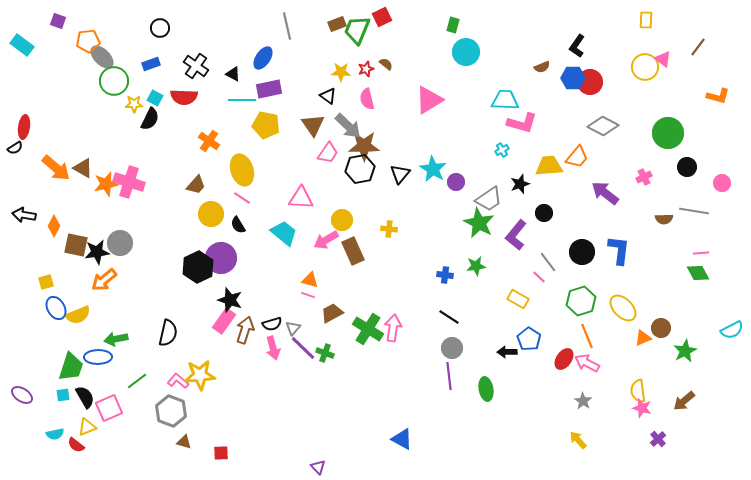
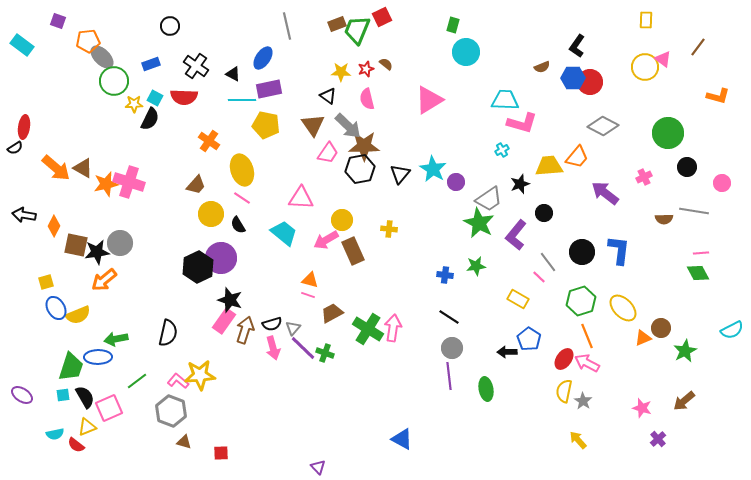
black circle at (160, 28): moved 10 px right, 2 px up
yellow semicircle at (638, 391): moved 74 px left; rotated 20 degrees clockwise
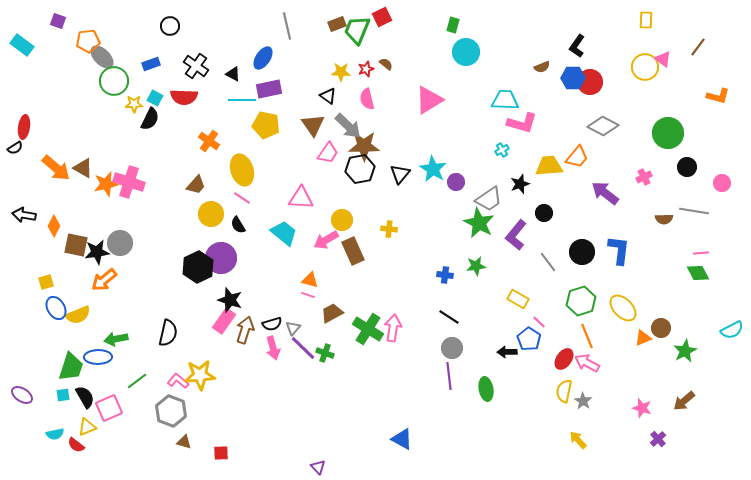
pink line at (539, 277): moved 45 px down
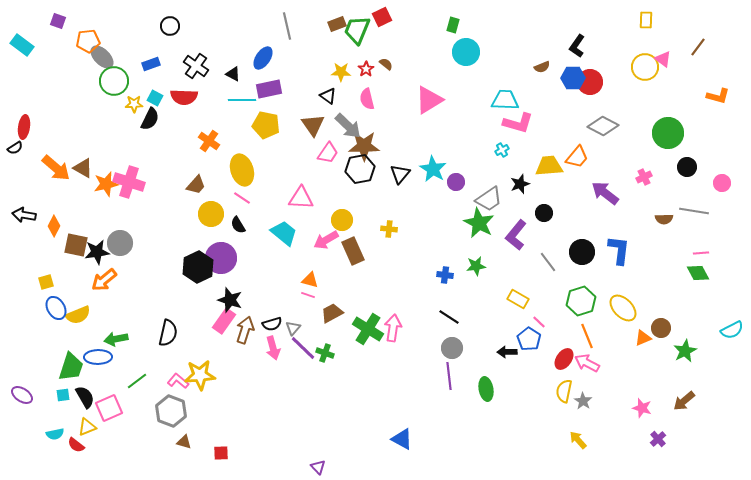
red star at (366, 69): rotated 14 degrees counterclockwise
pink L-shape at (522, 123): moved 4 px left
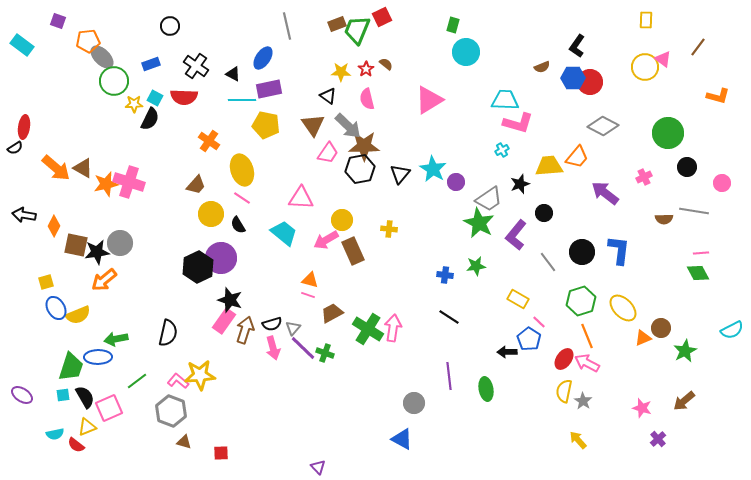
gray circle at (452, 348): moved 38 px left, 55 px down
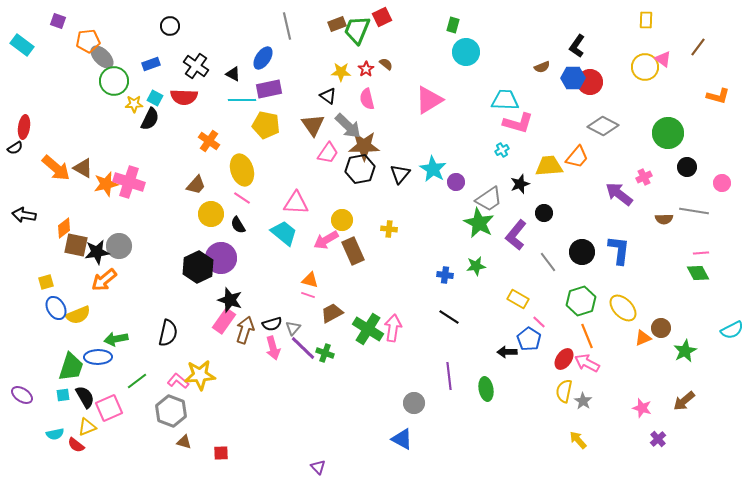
purple arrow at (605, 193): moved 14 px right, 1 px down
pink triangle at (301, 198): moved 5 px left, 5 px down
orange diamond at (54, 226): moved 10 px right, 2 px down; rotated 25 degrees clockwise
gray circle at (120, 243): moved 1 px left, 3 px down
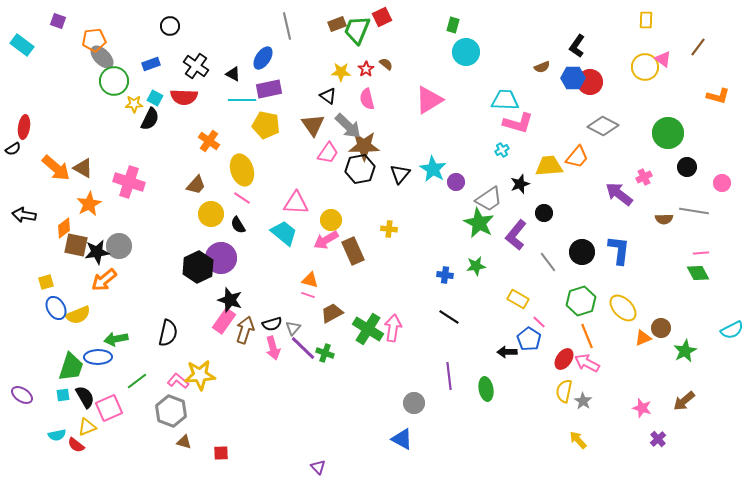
orange pentagon at (88, 41): moved 6 px right, 1 px up
black semicircle at (15, 148): moved 2 px left, 1 px down
orange star at (106, 184): moved 17 px left, 20 px down; rotated 15 degrees counterclockwise
yellow circle at (342, 220): moved 11 px left
cyan semicircle at (55, 434): moved 2 px right, 1 px down
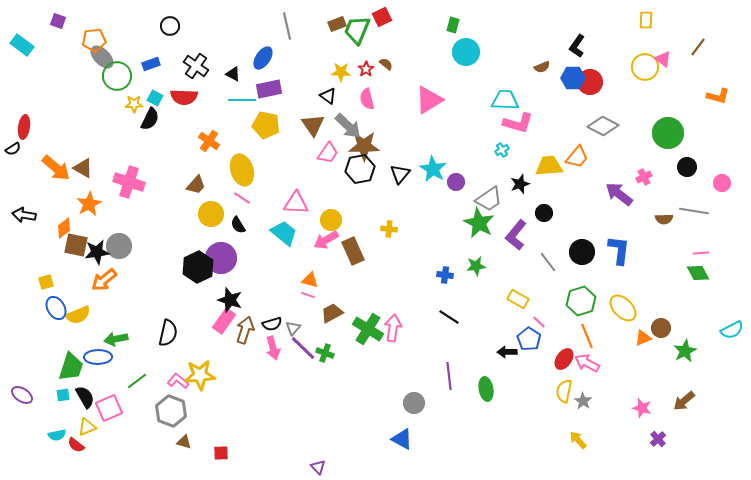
green circle at (114, 81): moved 3 px right, 5 px up
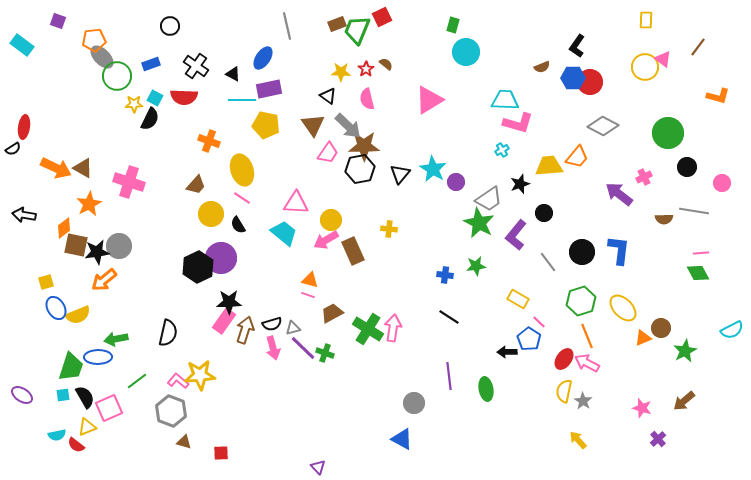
orange cross at (209, 141): rotated 15 degrees counterclockwise
orange arrow at (56, 168): rotated 16 degrees counterclockwise
black star at (230, 300): moved 1 px left, 2 px down; rotated 20 degrees counterclockwise
gray triangle at (293, 328): rotated 35 degrees clockwise
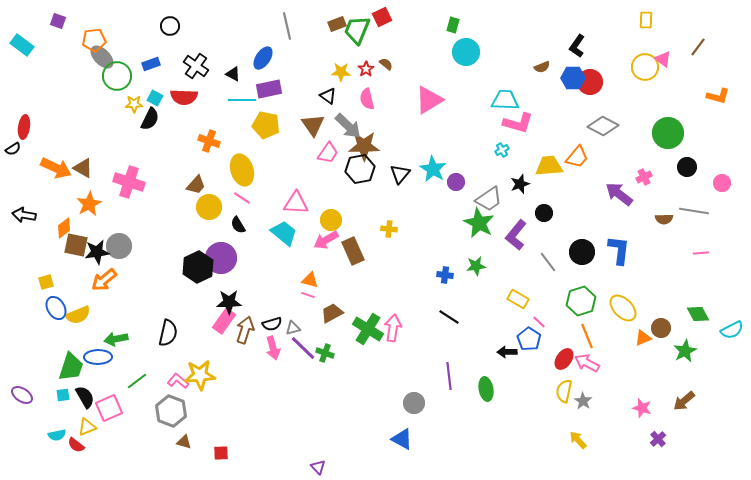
yellow circle at (211, 214): moved 2 px left, 7 px up
green diamond at (698, 273): moved 41 px down
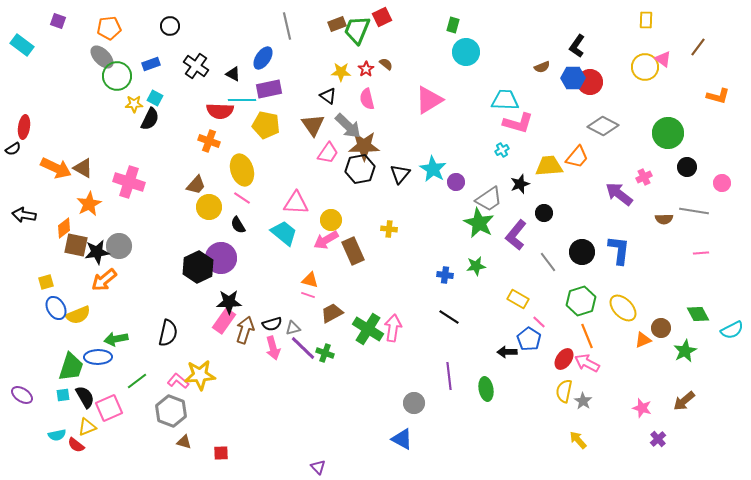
orange pentagon at (94, 40): moved 15 px right, 12 px up
red semicircle at (184, 97): moved 36 px right, 14 px down
orange triangle at (643, 338): moved 2 px down
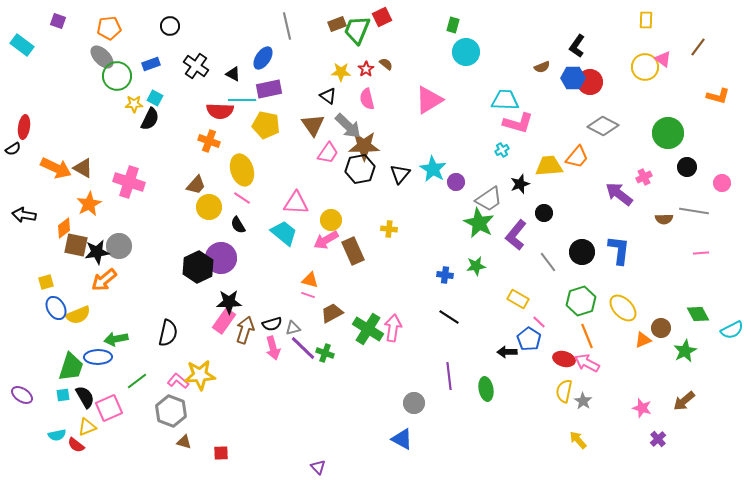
red ellipse at (564, 359): rotated 70 degrees clockwise
